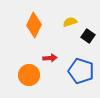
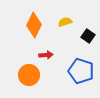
yellow semicircle: moved 5 px left
red arrow: moved 4 px left, 3 px up
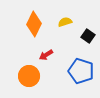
orange diamond: moved 1 px up
red arrow: rotated 152 degrees clockwise
orange circle: moved 1 px down
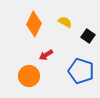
yellow semicircle: rotated 48 degrees clockwise
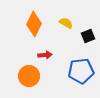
yellow semicircle: moved 1 px right, 1 px down
black square: rotated 32 degrees clockwise
red arrow: moved 1 px left; rotated 152 degrees counterclockwise
blue pentagon: rotated 25 degrees counterclockwise
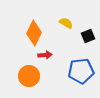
orange diamond: moved 9 px down
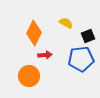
blue pentagon: moved 12 px up
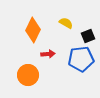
orange diamond: moved 1 px left, 3 px up
red arrow: moved 3 px right, 1 px up
orange circle: moved 1 px left, 1 px up
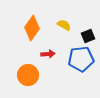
yellow semicircle: moved 2 px left, 2 px down
orange diamond: moved 1 px left, 2 px up; rotated 10 degrees clockwise
